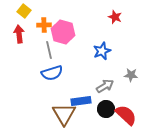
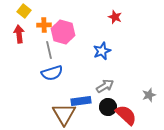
gray star: moved 18 px right, 20 px down; rotated 24 degrees counterclockwise
black circle: moved 2 px right, 2 px up
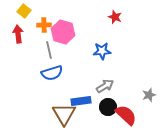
red arrow: moved 1 px left
blue star: rotated 18 degrees clockwise
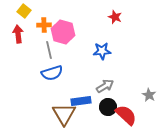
gray star: rotated 24 degrees counterclockwise
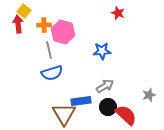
red star: moved 3 px right, 4 px up
red arrow: moved 10 px up
gray star: rotated 24 degrees clockwise
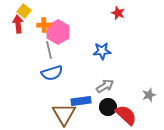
pink hexagon: moved 5 px left; rotated 15 degrees clockwise
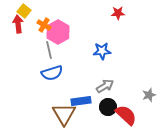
red star: rotated 24 degrees counterclockwise
orange cross: rotated 32 degrees clockwise
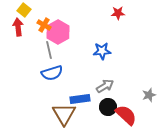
yellow square: moved 1 px up
red arrow: moved 3 px down
blue rectangle: moved 1 px left, 2 px up
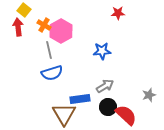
pink hexagon: moved 3 px right, 1 px up
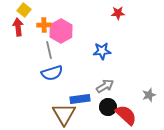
orange cross: rotated 32 degrees counterclockwise
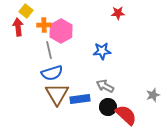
yellow square: moved 2 px right, 1 px down
gray arrow: rotated 120 degrees counterclockwise
gray star: moved 4 px right
brown triangle: moved 7 px left, 20 px up
